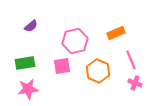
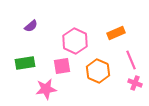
pink hexagon: rotated 20 degrees counterclockwise
pink star: moved 18 px right
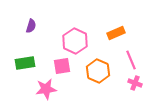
purple semicircle: rotated 32 degrees counterclockwise
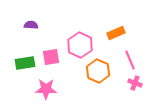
purple semicircle: moved 1 px up; rotated 104 degrees counterclockwise
pink hexagon: moved 5 px right, 4 px down
pink line: moved 1 px left
pink square: moved 11 px left, 9 px up
pink star: rotated 10 degrees clockwise
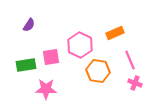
purple semicircle: moved 2 px left; rotated 120 degrees clockwise
orange rectangle: moved 1 px left
green rectangle: moved 1 px right, 2 px down
orange hexagon: rotated 15 degrees counterclockwise
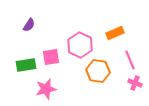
pink star: rotated 15 degrees counterclockwise
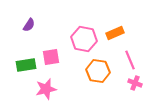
pink hexagon: moved 4 px right, 6 px up; rotated 15 degrees counterclockwise
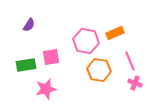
pink hexagon: moved 2 px right, 2 px down
pink line: moved 1 px down
orange hexagon: moved 1 px right, 1 px up
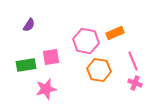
pink line: moved 3 px right
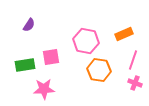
orange rectangle: moved 9 px right, 1 px down
pink line: moved 1 px up; rotated 42 degrees clockwise
green rectangle: moved 1 px left
pink star: moved 2 px left; rotated 10 degrees clockwise
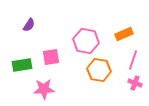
green rectangle: moved 3 px left
